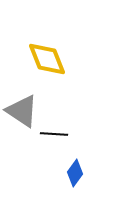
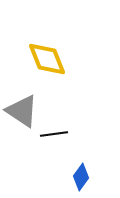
black line: rotated 12 degrees counterclockwise
blue diamond: moved 6 px right, 4 px down
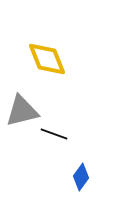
gray triangle: rotated 48 degrees counterclockwise
black line: rotated 28 degrees clockwise
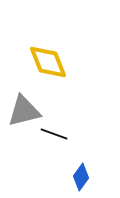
yellow diamond: moved 1 px right, 3 px down
gray triangle: moved 2 px right
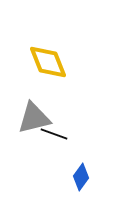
gray triangle: moved 10 px right, 7 px down
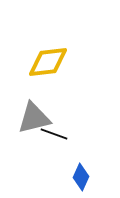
yellow diamond: rotated 75 degrees counterclockwise
blue diamond: rotated 12 degrees counterclockwise
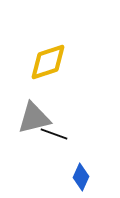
yellow diamond: rotated 12 degrees counterclockwise
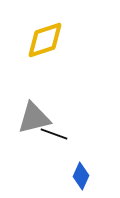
yellow diamond: moved 3 px left, 22 px up
blue diamond: moved 1 px up
